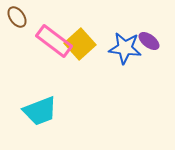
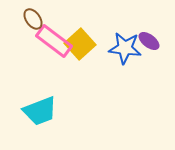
brown ellipse: moved 16 px right, 2 px down
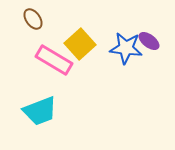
pink rectangle: moved 19 px down; rotated 6 degrees counterclockwise
blue star: moved 1 px right
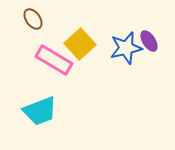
purple ellipse: rotated 20 degrees clockwise
blue star: rotated 20 degrees counterclockwise
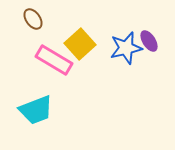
cyan trapezoid: moved 4 px left, 1 px up
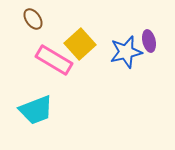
purple ellipse: rotated 20 degrees clockwise
blue star: moved 4 px down
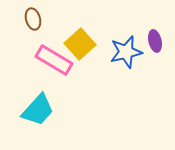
brown ellipse: rotated 20 degrees clockwise
purple ellipse: moved 6 px right
cyan trapezoid: moved 2 px right; rotated 27 degrees counterclockwise
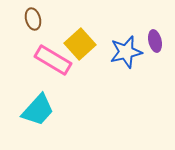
pink rectangle: moved 1 px left
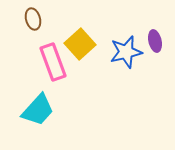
pink rectangle: moved 2 px down; rotated 39 degrees clockwise
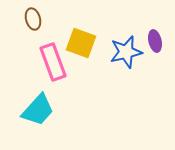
yellow square: moved 1 px right, 1 px up; rotated 28 degrees counterclockwise
